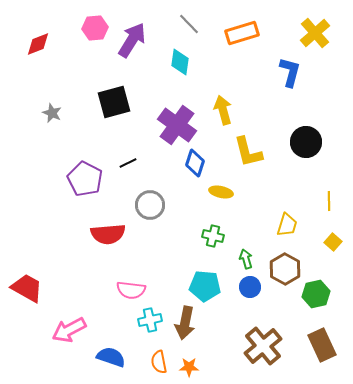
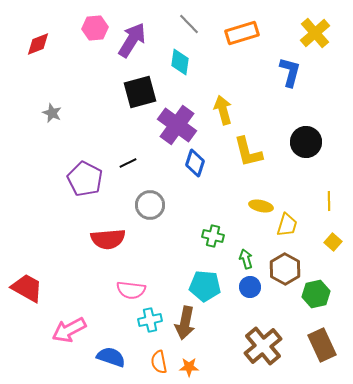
black square: moved 26 px right, 10 px up
yellow ellipse: moved 40 px right, 14 px down
red semicircle: moved 5 px down
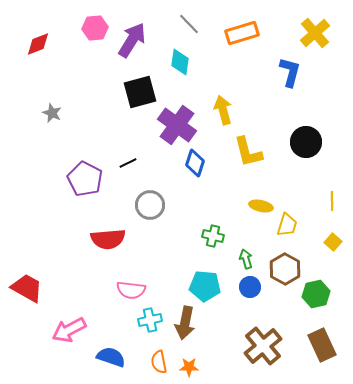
yellow line: moved 3 px right
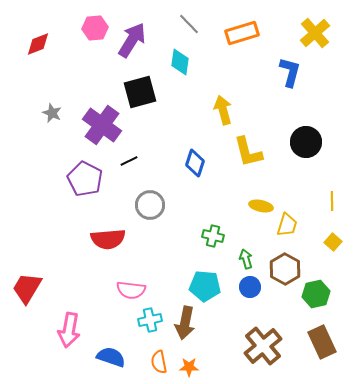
purple cross: moved 75 px left
black line: moved 1 px right, 2 px up
red trapezoid: rotated 88 degrees counterclockwise
pink arrow: rotated 52 degrees counterclockwise
brown rectangle: moved 3 px up
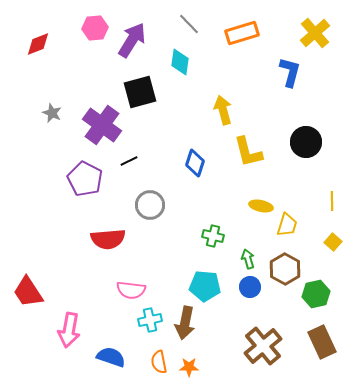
green arrow: moved 2 px right
red trapezoid: moved 1 px right, 4 px down; rotated 64 degrees counterclockwise
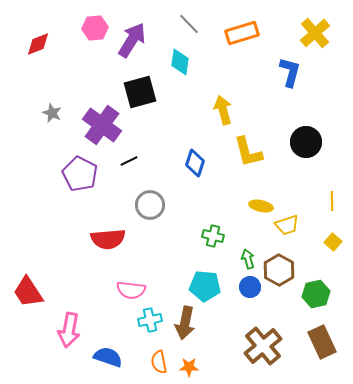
purple pentagon: moved 5 px left, 5 px up
yellow trapezoid: rotated 55 degrees clockwise
brown hexagon: moved 6 px left, 1 px down
blue semicircle: moved 3 px left
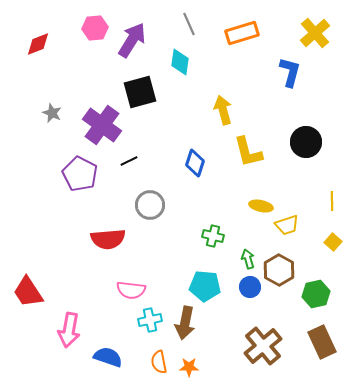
gray line: rotated 20 degrees clockwise
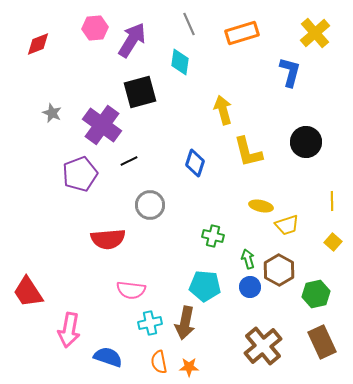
purple pentagon: rotated 24 degrees clockwise
cyan cross: moved 3 px down
